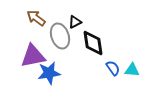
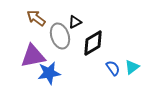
black diamond: rotated 68 degrees clockwise
cyan triangle: moved 3 px up; rotated 42 degrees counterclockwise
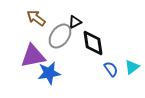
gray ellipse: rotated 55 degrees clockwise
black diamond: rotated 68 degrees counterclockwise
blue semicircle: moved 2 px left, 1 px down
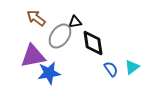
black triangle: rotated 16 degrees clockwise
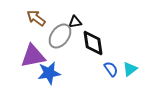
cyan triangle: moved 2 px left, 2 px down
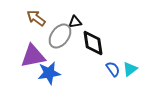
blue semicircle: moved 2 px right
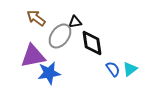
black diamond: moved 1 px left
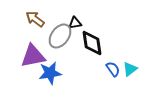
brown arrow: moved 1 px left, 1 px down
black triangle: moved 1 px down
blue star: moved 1 px right
